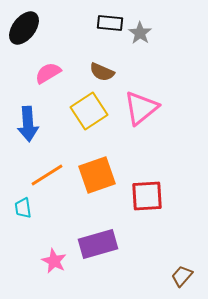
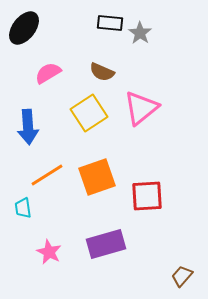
yellow square: moved 2 px down
blue arrow: moved 3 px down
orange square: moved 2 px down
purple rectangle: moved 8 px right
pink star: moved 5 px left, 9 px up
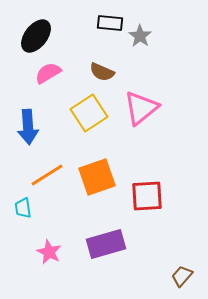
black ellipse: moved 12 px right, 8 px down
gray star: moved 3 px down
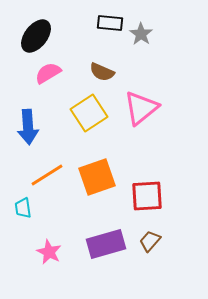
gray star: moved 1 px right, 2 px up
brown trapezoid: moved 32 px left, 35 px up
